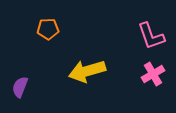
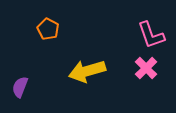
orange pentagon: rotated 30 degrees clockwise
pink L-shape: moved 1 px up
pink cross: moved 7 px left, 6 px up; rotated 15 degrees counterclockwise
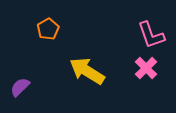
orange pentagon: rotated 15 degrees clockwise
yellow arrow: rotated 48 degrees clockwise
purple semicircle: rotated 25 degrees clockwise
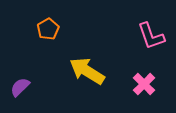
pink L-shape: moved 1 px down
pink cross: moved 2 px left, 16 px down
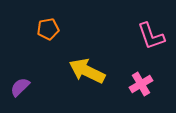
orange pentagon: rotated 20 degrees clockwise
yellow arrow: rotated 6 degrees counterclockwise
pink cross: moved 3 px left; rotated 15 degrees clockwise
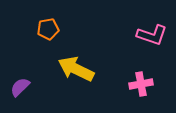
pink L-shape: moved 1 px right, 1 px up; rotated 52 degrees counterclockwise
yellow arrow: moved 11 px left, 2 px up
pink cross: rotated 20 degrees clockwise
